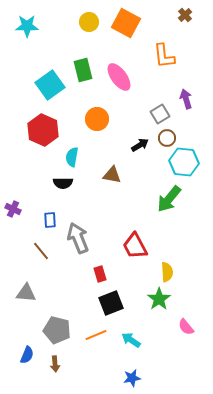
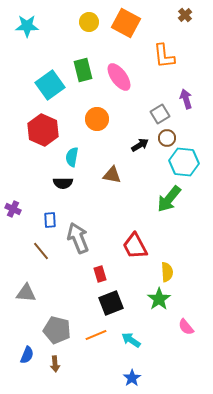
blue star: rotated 24 degrees counterclockwise
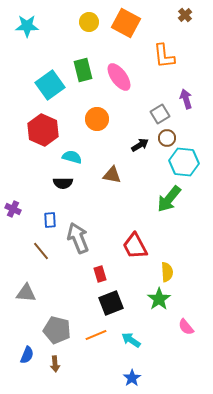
cyan semicircle: rotated 96 degrees clockwise
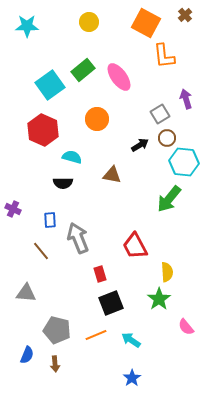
orange square: moved 20 px right
green rectangle: rotated 65 degrees clockwise
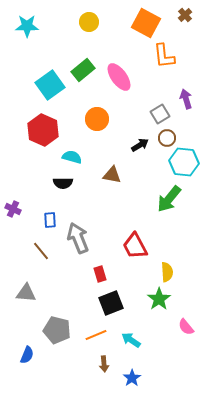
brown arrow: moved 49 px right
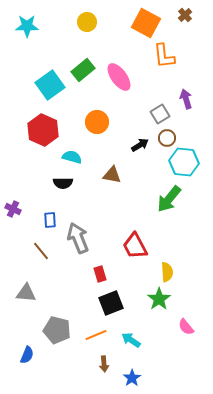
yellow circle: moved 2 px left
orange circle: moved 3 px down
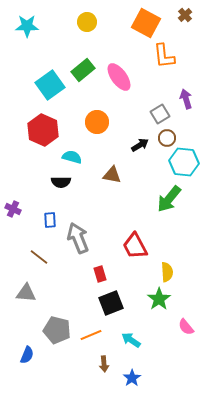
black semicircle: moved 2 px left, 1 px up
brown line: moved 2 px left, 6 px down; rotated 12 degrees counterclockwise
orange line: moved 5 px left
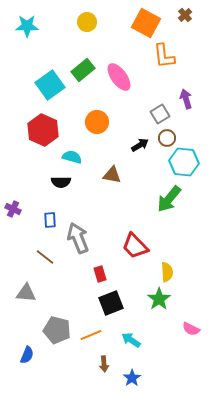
red trapezoid: rotated 16 degrees counterclockwise
brown line: moved 6 px right
pink semicircle: moved 5 px right, 2 px down; rotated 24 degrees counterclockwise
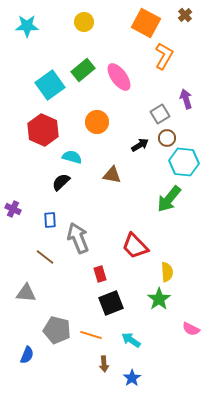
yellow circle: moved 3 px left
orange L-shape: rotated 144 degrees counterclockwise
black semicircle: rotated 138 degrees clockwise
orange line: rotated 40 degrees clockwise
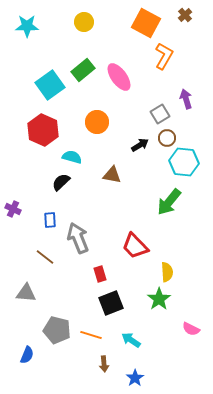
green arrow: moved 3 px down
blue star: moved 3 px right
